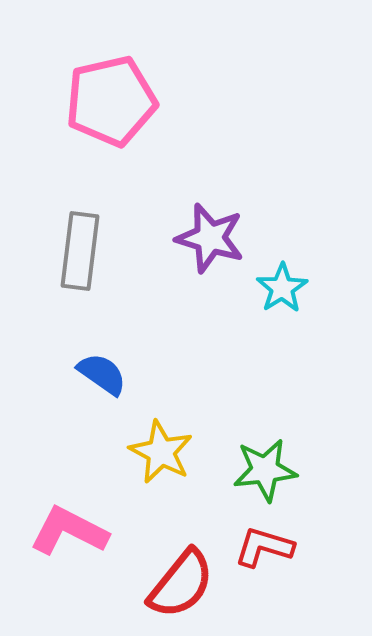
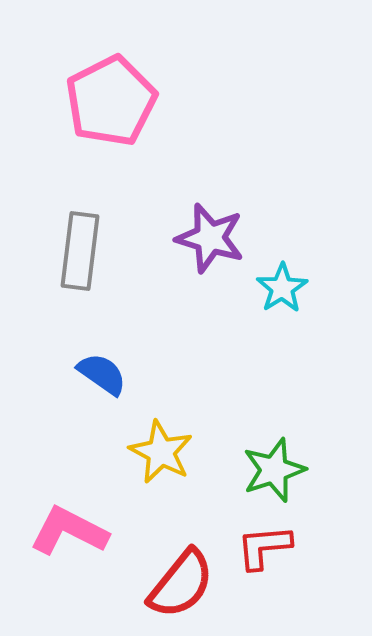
pink pentagon: rotated 14 degrees counterclockwise
green star: moved 9 px right; rotated 12 degrees counterclockwise
red L-shape: rotated 22 degrees counterclockwise
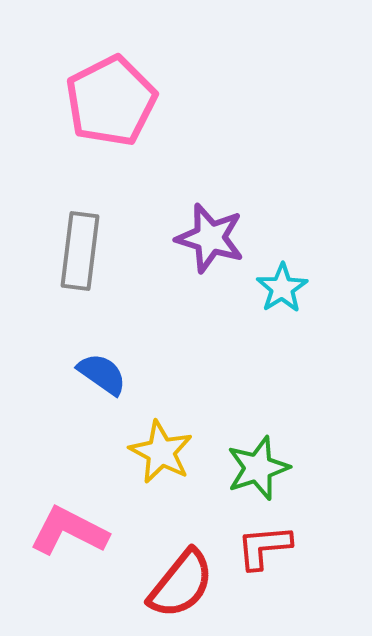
green star: moved 16 px left, 2 px up
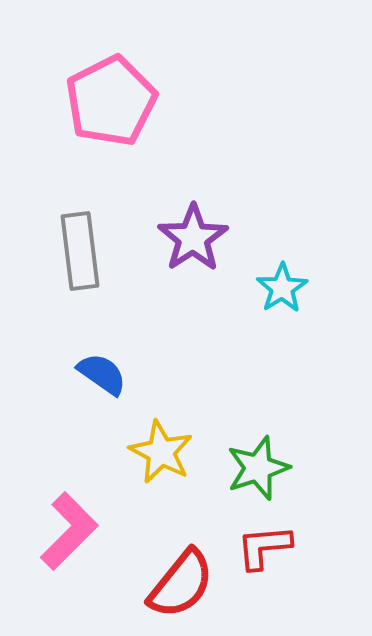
purple star: moved 17 px left; rotated 22 degrees clockwise
gray rectangle: rotated 14 degrees counterclockwise
pink L-shape: rotated 108 degrees clockwise
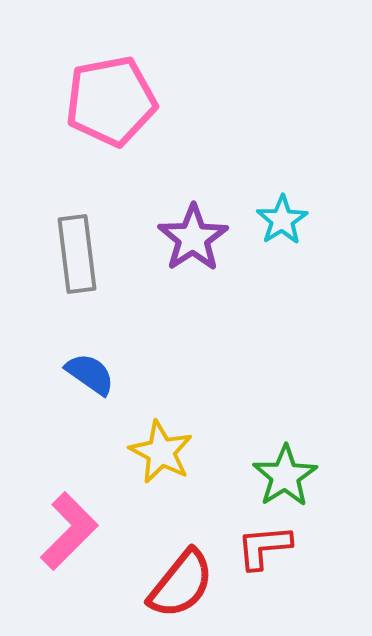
pink pentagon: rotated 16 degrees clockwise
gray rectangle: moved 3 px left, 3 px down
cyan star: moved 68 px up
blue semicircle: moved 12 px left
green star: moved 27 px right, 8 px down; rotated 14 degrees counterclockwise
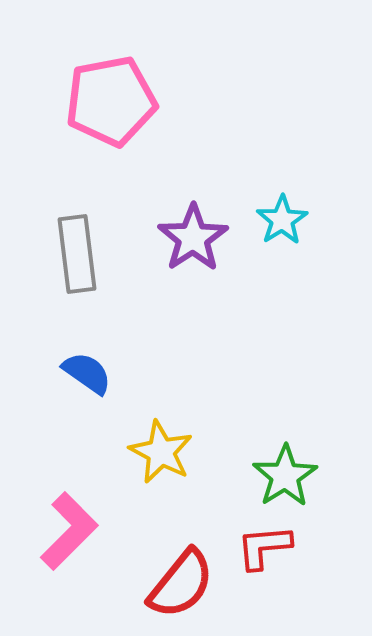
blue semicircle: moved 3 px left, 1 px up
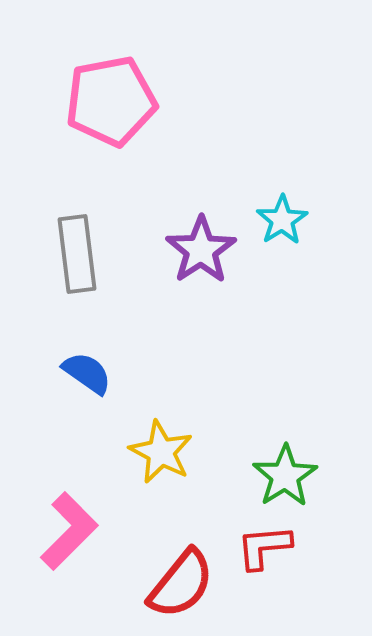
purple star: moved 8 px right, 12 px down
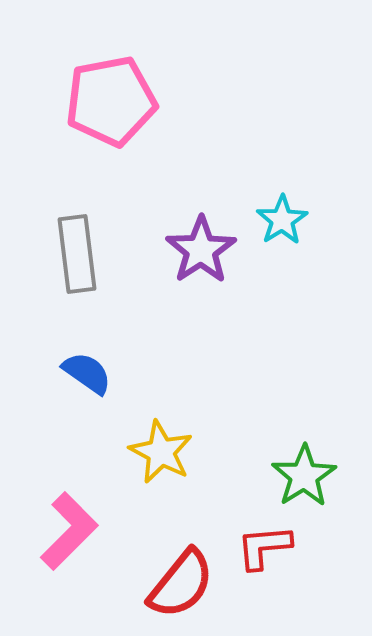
green star: moved 19 px right
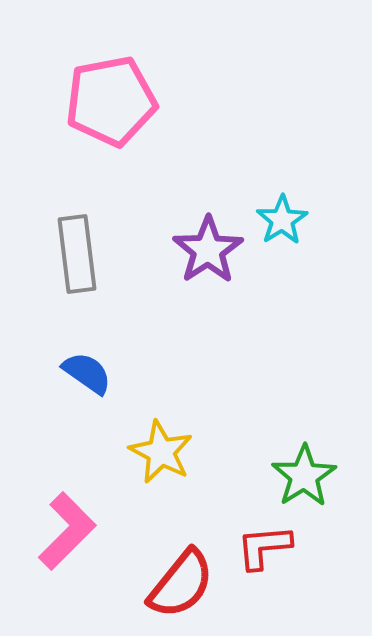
purple star: moved 7 px right
pink L-shape: moved 2 px left
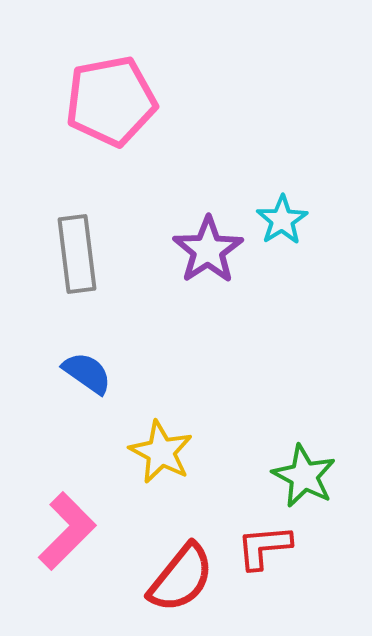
green star: rotated 12 degrees counterclockwise
red semicircle: moved 6 px up
